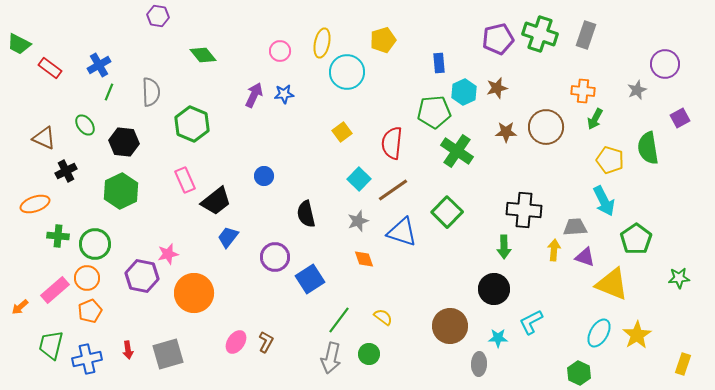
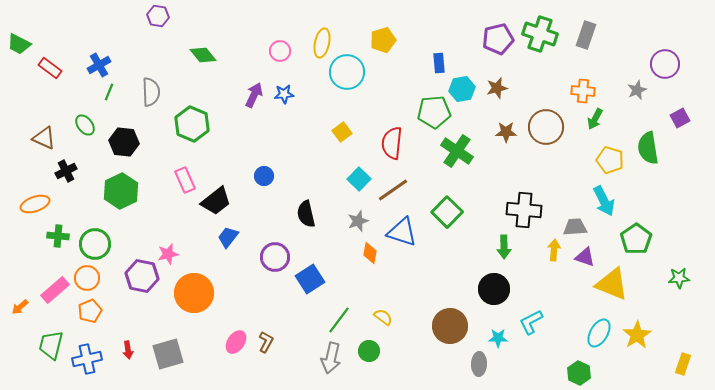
cyan hexagon at (464, 92): moved 2 px left, 3 px up; rotated 15 degrees clockwise
orange diamond at (364, 259): moved 6 px right, 6 px up; rotated 30 degrees clockwise
green circle at (369, 354): moved 3 px up
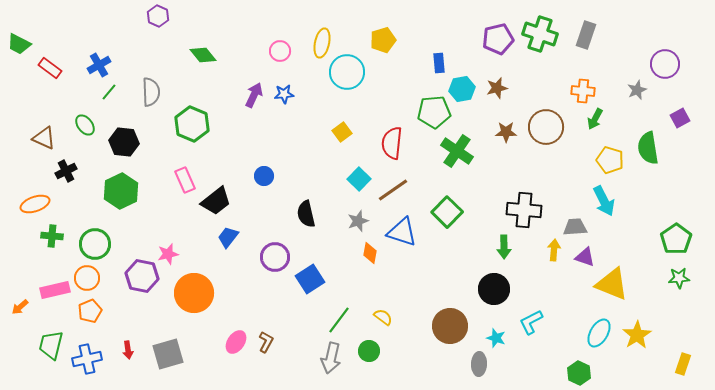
purple hexagon at (158, 16): rotated 15 degrees clockwise
green line at (109, 92): rotated 18 degrees clockwise
green cross at (58, 236): moved 6 px left
green pentagon at (636, 239): moved 40 px right
pink rectangle at (55, 290): rotated 28 degrees clockwise
cyan star at (498, 338): moved 2 px left; rotated 18 degrees clockwise
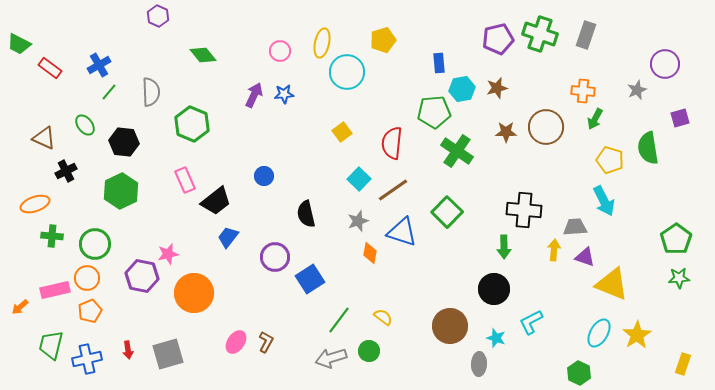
purple square at (680, 118): rotated 12 degrees clockwise
gray arrow at (331, 358): rotated 60 degrees clockwise
